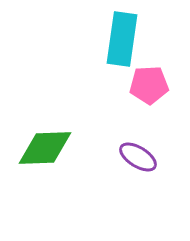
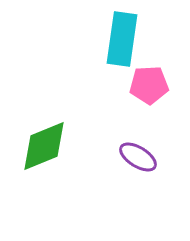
green diamond: moved 1 px left, 2 px up; rotated 20 degrees counterclockwise
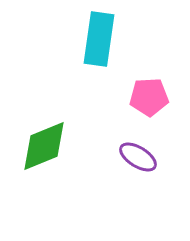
cyan rectangle: moved 23 px left
pink pentagon: moved 12 px down
